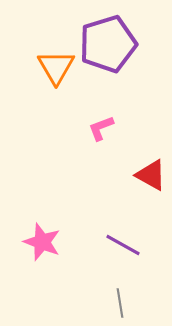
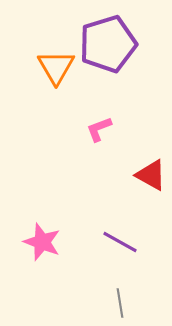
pink L-shape: moved 2 px left, 1 px down
purple line: moved 3 px left, 3 px up
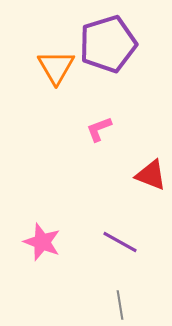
red triangle: rotated 8 degrees counterclockwise
gray line: moved 2 px down
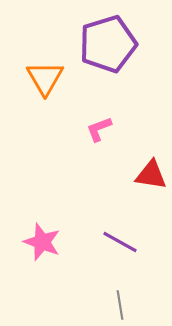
orange triangle: moved 11 px left, 11 px down
red triangle: rotated 12 degrees counterclockwise
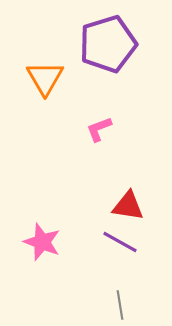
red triangle: moved 23 px left, 31 px down
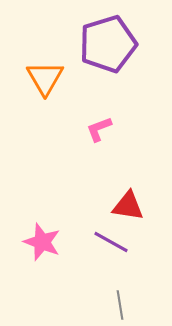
purple line: moved 9 px left
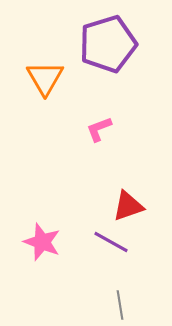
red triangle: rotated 28 degrees counterclockwise
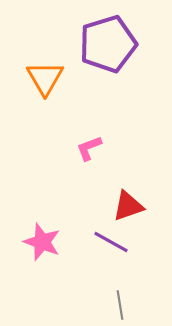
pink L-shape: moved 10 px left, 19 px down
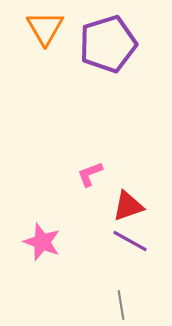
orange triangle: moved 50 px up
pink L-shape: moved 1 px right, 26 px down
purple line: moved 19 px right, 1 px up
gray line: moved 1 px right
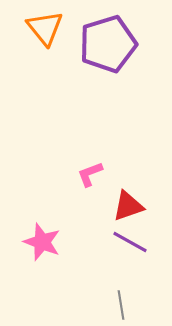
orange triangle: rotated 9 degrees counterclockwise
purple line: moved 1 px down
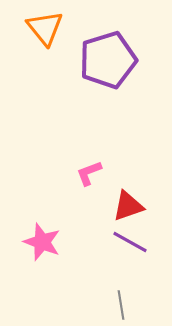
purple pentagon: moved 16 px down
pink L-shape: moved 1 px left, 1 px up
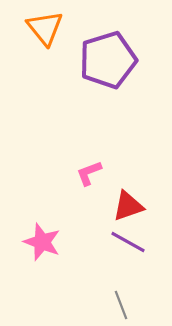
purple line: moved 2 px left
gray line: rotated 12 degrees counterclockwise
